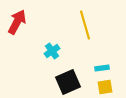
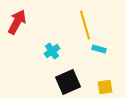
cyan rectangle: moved 3 px left, 19 px up; rotated 24 degrees clockwise
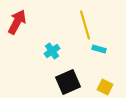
yellow square: rotated 35 degrees clockwise
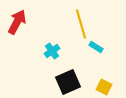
yellow line: moved 4 px left, 1 px up
cyan rectangle: moved 3 px left, 2 px up; rotated 16 degrees clockwise
yellow square: moved 1 px left
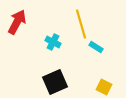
cyan cross: moved 1 px right, 9 px up; rotated 28 degrees counterclockwise
black square: moved 13 px left
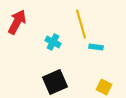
cyan rectangle: rotated 24 degrees counterclockwise
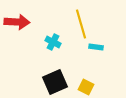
red arrow: rotated 65 degrees clockwise
yellow square: moved 18 px left
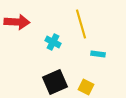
cyan rectangle: moved 2 px right, 7 px down
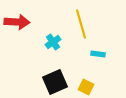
cyan cross: rotated 28 degrees clockwise
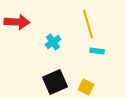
yellow line: moved 7 px right
cyan rectangle: moved 1 px left, 3 px up
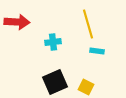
cyan cross: rotated 28 degrees clockwise
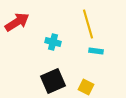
red arrow: rotated 35 degrees counterclockwise
cyan cross: rotated 21 degrees clockwise
cyan rectangle: moved 1 px left
black square: moved 2 px left, 1 px up
